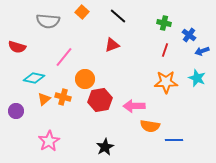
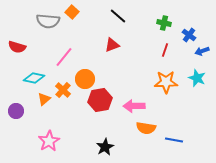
orange square: moved 10 px left
orange cross: moved 7 px up; rotated 28 degrees clockwise
orange semicircle: moved 4 px left, 2 px down
blue line: rotated 12 degrees clockwise
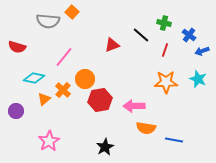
black line: moved 23 px right, 19 px down
cyan star: moved 1 px right, 1 px down
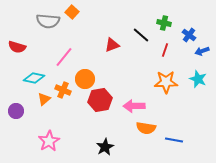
orange cross: rotated 21 degrees counterclockwise
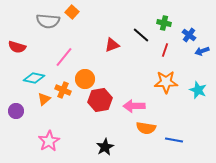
cyan star: moved 11 px down
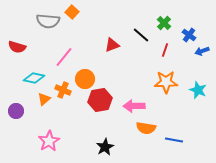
green cross: rotated 32 degrees clockwise
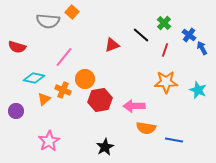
blue arrow: moved 3 px up; rotated 80 degrees clockwise
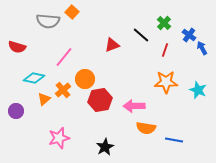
orange cross: rotated 28 degrees clockwise
pink star: moved 10 px right, 3 px up; rotated 15 degrees clockwise
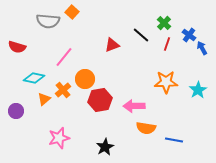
red line: moved 2 px right, 6 px up
cyan star: rotated 18 degrees clockwise
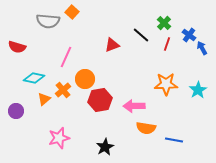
pink line: moved 2 px right; rotated 15 degrees counterclockwise
orange star: moved 2 px down
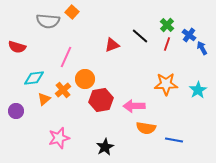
green cross: moved 3 px right, 2 px down
black line: moved 1 px left, 1 px down
cyan diamond: rotated 20 degrees counterclockwise
red hexagon: moved 1 px right
